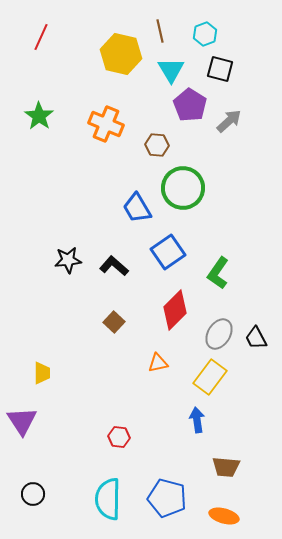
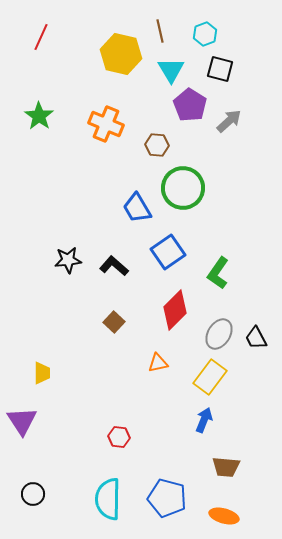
blue arrow: moved 7 px right; rotated 30 degrees clockwise
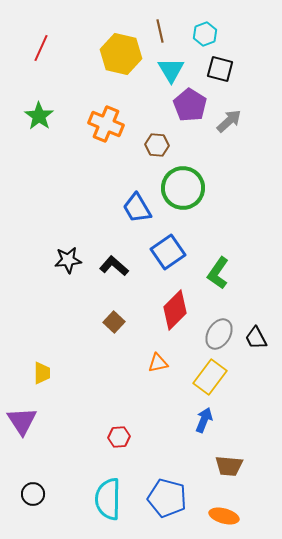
red line: moved 11 px down
red hexagon: rotated 10 degrees counterclockwise
brown trapezoid: moved 3 px right, 1 px up
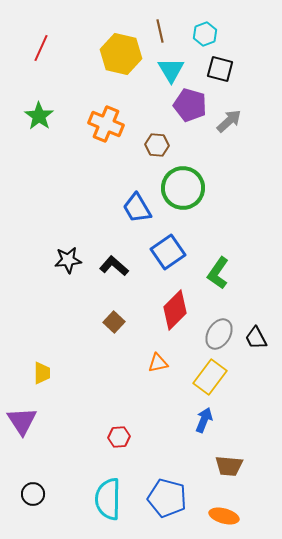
purple pentagon: rotated 16 degrees counterclockwise
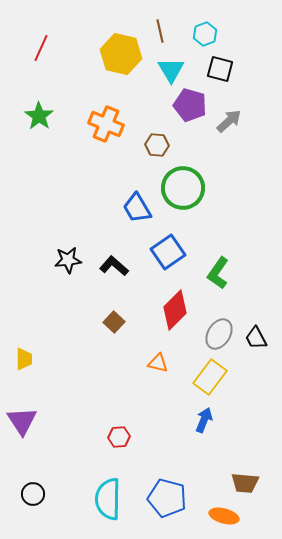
orange triangle: rotated 25 degrees clockwise
yellow trapezoid: moved 18 px left, 14 px up
brown trapezoid: moved 16 px right, 17 px down
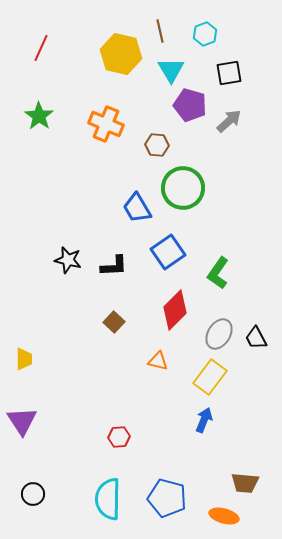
black square: moved 9 px right, 4 px down; rotated 24 degrees counterclockwise
black star: rotated 20 degrees clockwise
black L-shape: rotated 136 degrees clockwise
orange triangle: moved 2 px up
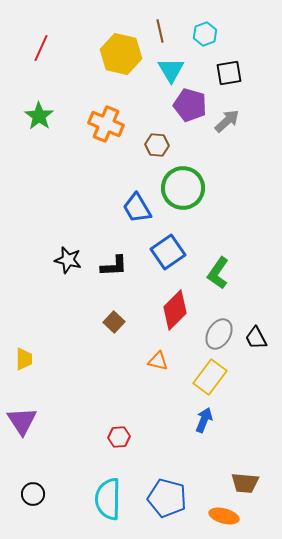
gray arrow: moved 2 px left
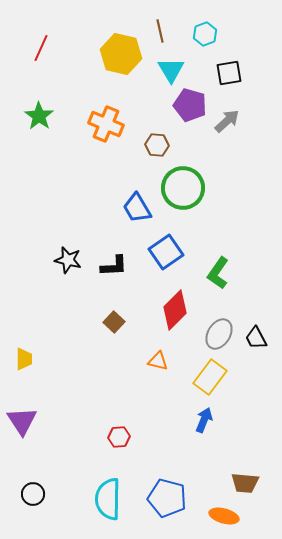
blue square: moved 2 px left
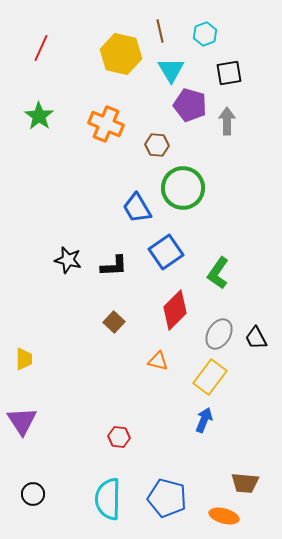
gray arrow: rotated 48 degrees counterclockwise
red hexagon: rotated 10 degrees clockwise
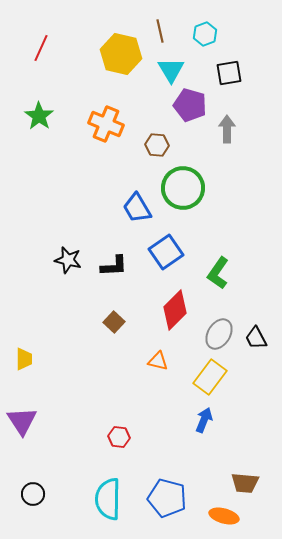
gray arrow: moved 8 px down
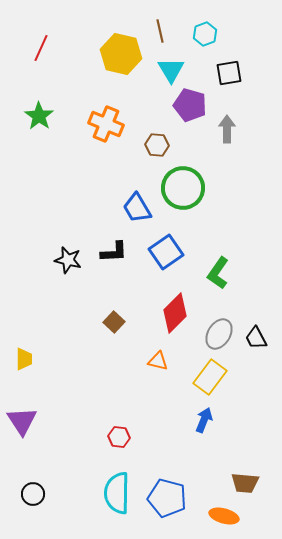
black L-shape: moved 14 px up
red diamond: moved 3 px down
cyan semicircle: moved 9 px right, 6 px up
